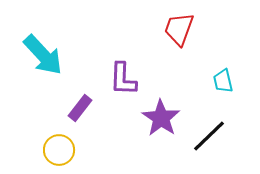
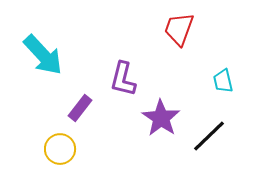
purple L-shape: rotated 12 degrees clockwise
yellow circle: moved 1 px right, 1 px up
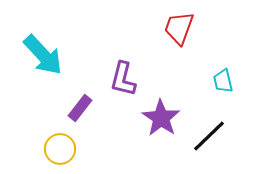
red trapezoid: moved 1 px up
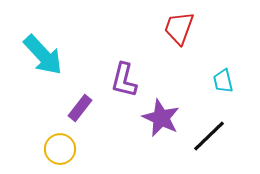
purple L-shape: moved 1 px right, 1 px down
purple star: rotated 9 degrees counterclockwise
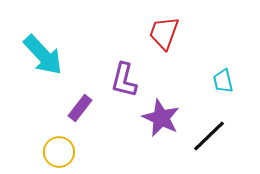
red trapezoid: moved 15 px left, 5 px down
yellow circle: moved 1 px left, 3 px down
